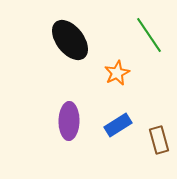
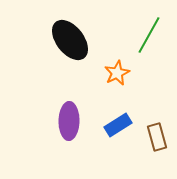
green line: rotated 63 degrees clockwise
brown rectangle: moved 2 px left, 3 px up
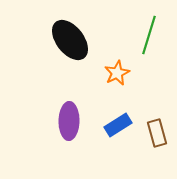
green line: rotated 12 degrees counterclockwise
brown rectangle: moved 4 px up
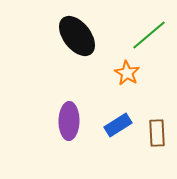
green line: rotated 33 degrees clockwise
black ellipse: moved 7 px right, 4 px up
orange star: moved 10 px right; rotated 15 degrees counterclockwise
brown rectangle: rotated 12 degrees clockwise
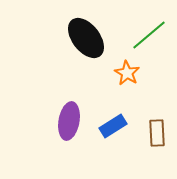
black ellipse: moved 9 px right, 2 px down
purple ellipse: rotated 9 degrees clockwise
blue rectangle: moved 5 px left, 1 px down
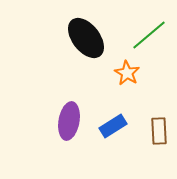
brown rectangle: moved 2 px right, 2 px up
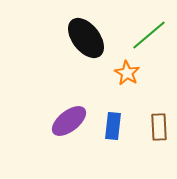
purple ellipse: rotated 42 degrees clockwise
blue rectangle: rotated 52 degrees counterclockwise
brown rectangle: moved 4 px up
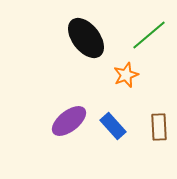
orange star: moved 1 px left, 2 px down; rotated 20 degrees clockwise
blue rectangle: rotated 48 degrees counterclockwise
